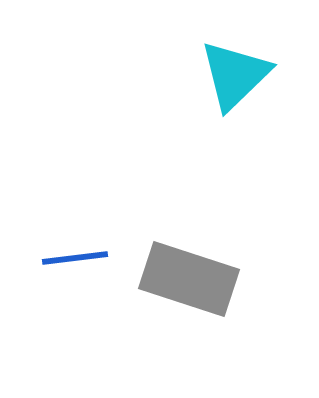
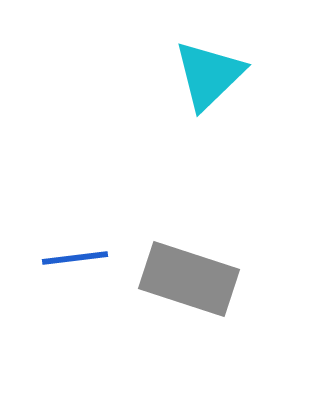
cyan triangle: moved 26 px left
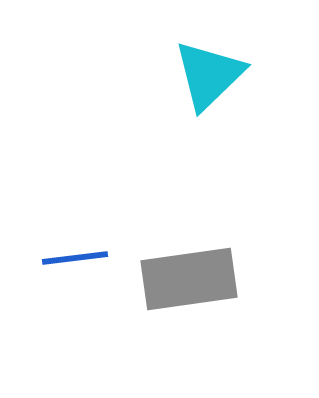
gray rectangle: rotated 26 degrees counterclockwise
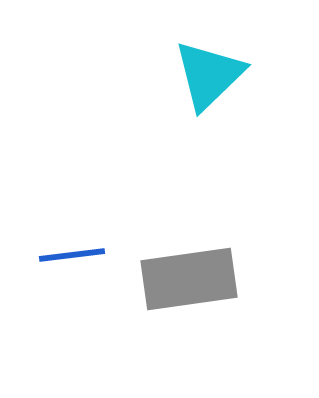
blue line: moved 3 px left, 3 px up
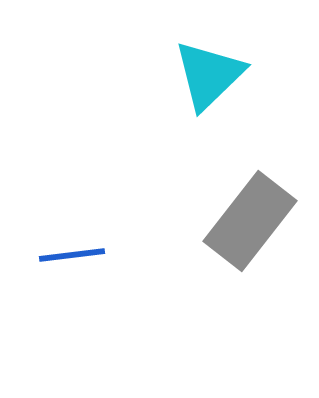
gray rectangle: moved 61 px right, 58 px up; rotated 44 degrees counterclockwise
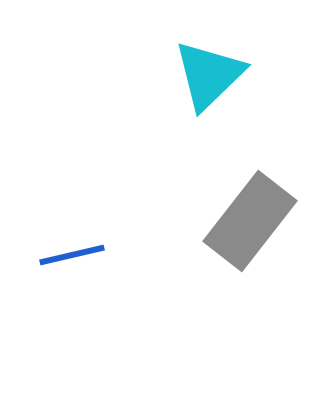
blue line: rotated 6 degrees counterclockwise
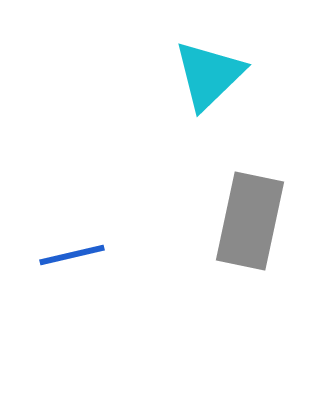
gray rectangle: rotated 26 degrees counterclockwise
